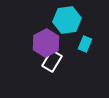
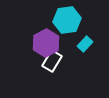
cyan rectangle: rotated 21 degrees clockwise
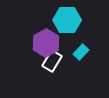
cyan hexagon: rotated 8 degrees clockwise
cyan rectangle: moved 4 px left, 8 px down
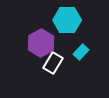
purple hexagon: moved 5 px left
white rectangle: moved 1 px right, 2 px down
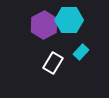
cyan hexagon: moved 2 px right
purple hexagon: moved 3 px right, 18 px up
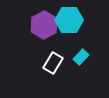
cyan rectangle: moved 5 px down
